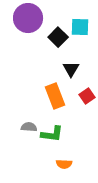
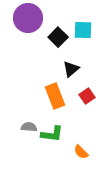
cyan square: moved 3 px right, 3 px down
black triangle: rotated 18 degrees clockwise
orange semicircle: moved 17 px right, 12 px up; rotated 42 degrees clockwise
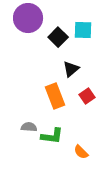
green L-shape: moved 2 px down
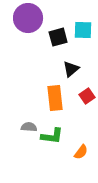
black square: rotated 30 degrees clockwise
orange rectangle: moved 2 px down; rotated 15 degrees clockwise
orange semicircle: rotated 98 degrees counterclockwise
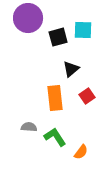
green L-shape: moved 3 px right, 1 px down; rotated 130 degrees counterclockwise
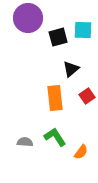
gray semicircle: moved 4 px left, 15 px down
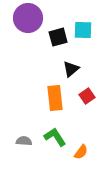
gray semicircle: moved 1 px left, 1 px up
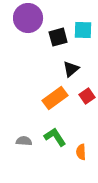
orange rectangle: rotated 60 degrees clockwise
orange semicircle: rotated 140 degrees clockwise
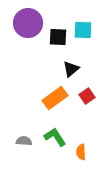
purple circle: moved 5 px down
black square: rotated 18 degrees clockwise
